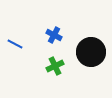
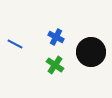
blue cross: moved 2 px right, 2 px down
green cross: moved 1 px up; rotated 30 degrees counterclockwise
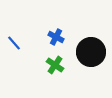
blue line: moved 1 px left, 1 px up; rotated 21 degrees clockwise
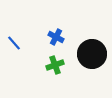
black circle: moved 1 px right, 2 px down
green cross: rotated 36 degrees clockwise
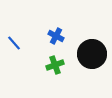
blue cross: moved 1 px up
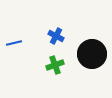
blue line: rotated 63 degrees counterclockwise
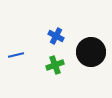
blue line: moved 2 px right, 12 px down
black circle: moved 1 px left, 2 px up
